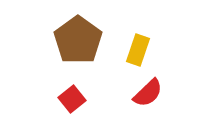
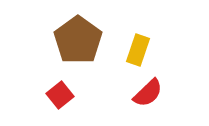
red square: moved 12 px left, 4 px up
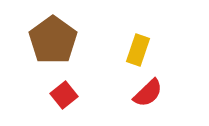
brown pentagon: moved 25 px left
red square: moved 4 px right
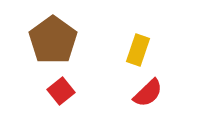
red square: moved 3 px left, 4 px up
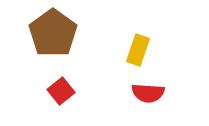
brown pentagon: moved 7 px up
red semicircle: rotated 48 degrees clockwise
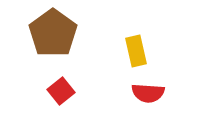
yellow rectangle: moved 2 px left, 1 px down; rotated 32 degrees counterclockwise
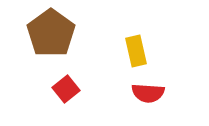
brown pentagon: moved 2 px left
red square: moved 5 px right, 2 px up
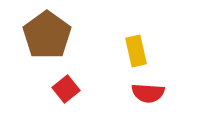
brown pentagon: moved 4 px left, 2 px down
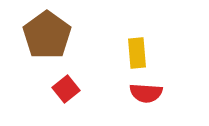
yellow rectangle: moved 1 px right, 2 px down; rotated 8 degrees clockwise
red semicircle: moved 2 px left
